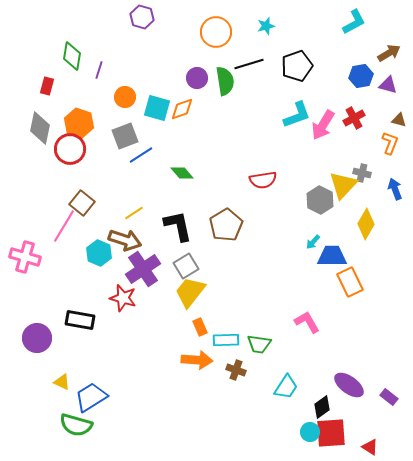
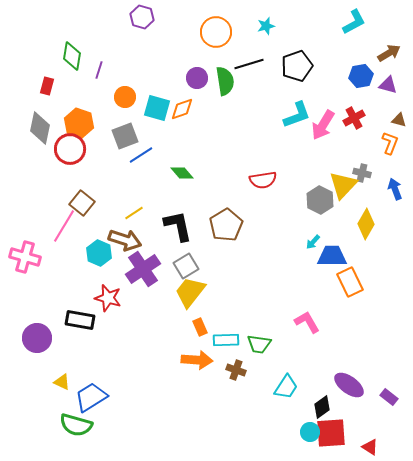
red star at (123, 298): moved 15 px left
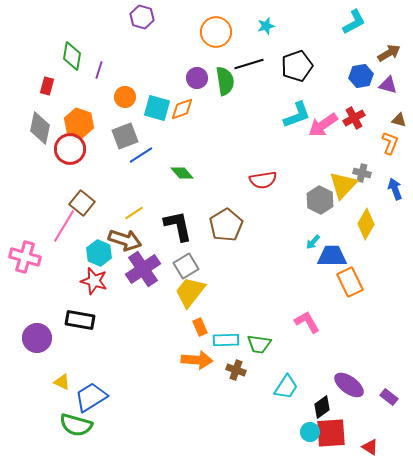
pink arrow at (323, 125): rotated 24 degrees clockwise
red star at (108, 298): moved 14 px left, 17 px up
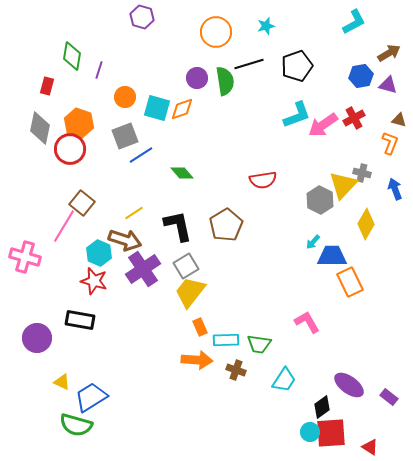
cyan trapezoid at (286, 387): moved 2 px left, 7 px up
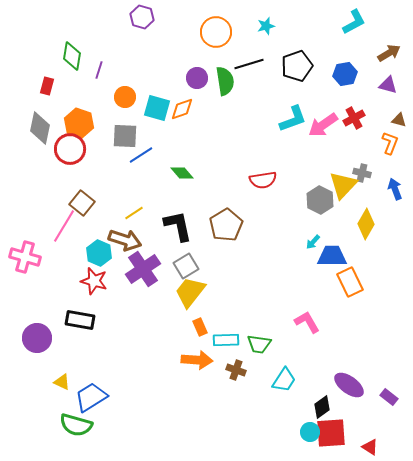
blue hexagon at (361, 76): moved 16 px left, 2 px up
cyan L-shape at (297, 115): moved 4 px left, 4 px down
gray square at (125, 136): rotated 24 degrees clockwise
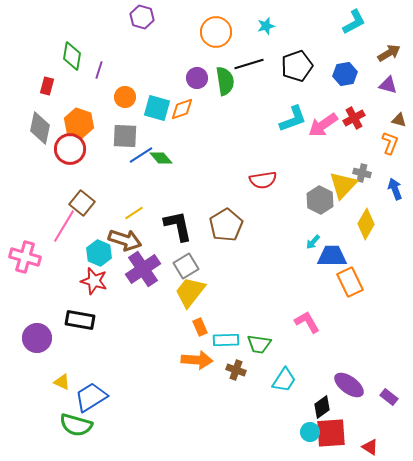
green diamond at (182, 173): moved 21 px left, 15 px up
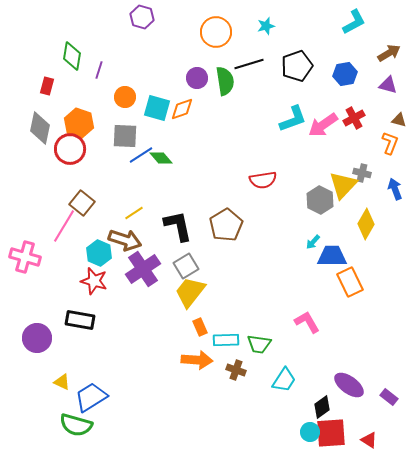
red triangle at (370, 447): moved 1 px left, 7 px up
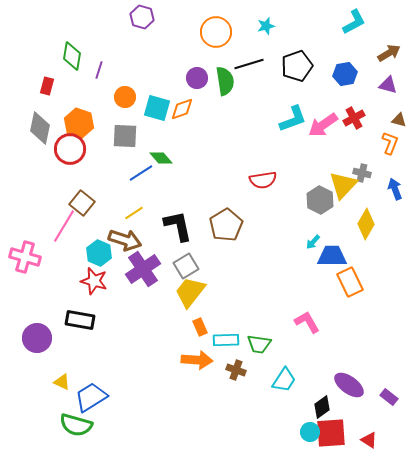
blue line at (141, 155): moved 18 px down
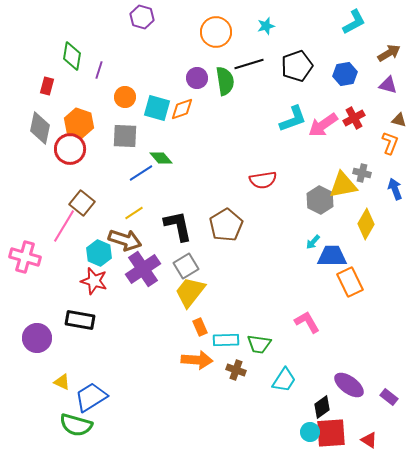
yellow triangle at (343, 185): rotated 36 degrees clockwise
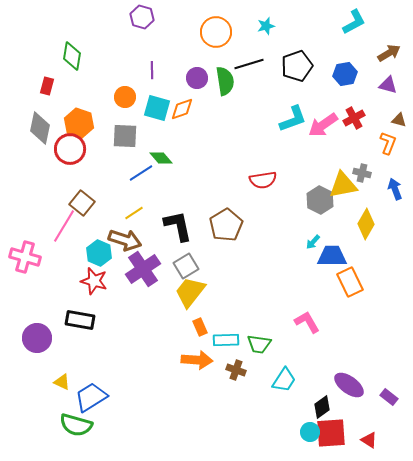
purple line at (99, 70): moved 53 px right; rotated 18 degrees counterclockwise
orange L-shape at (390, 143): moved 2 px left
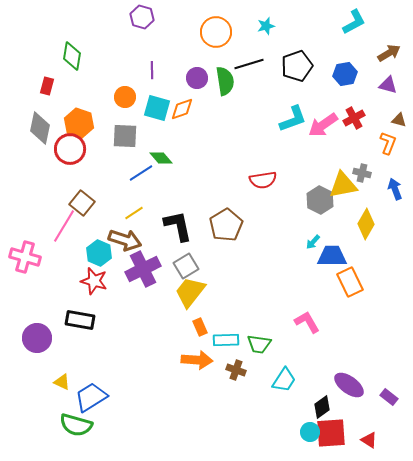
purple cross at (143, 269): rotated 8 degrees clockwise
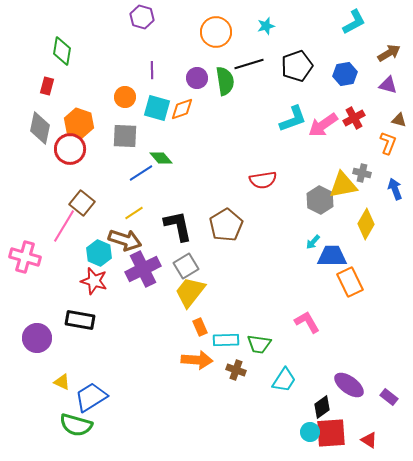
green diamond at (72, 56): moved 10 px left, 5 px up
